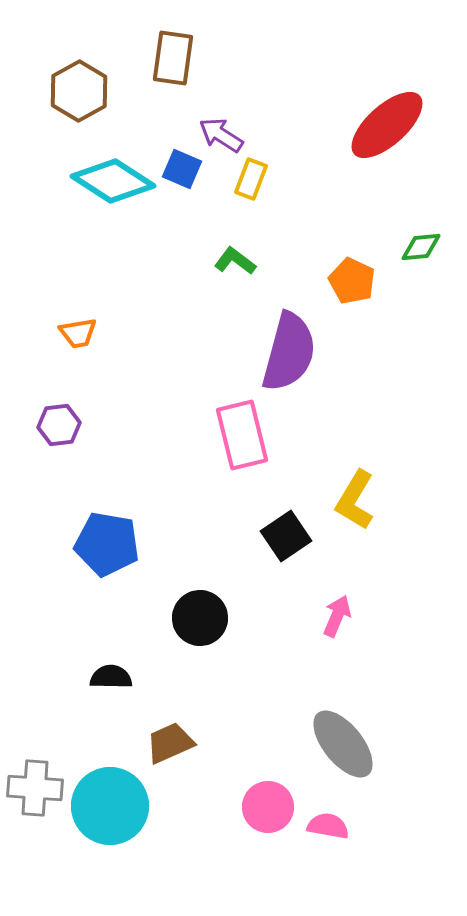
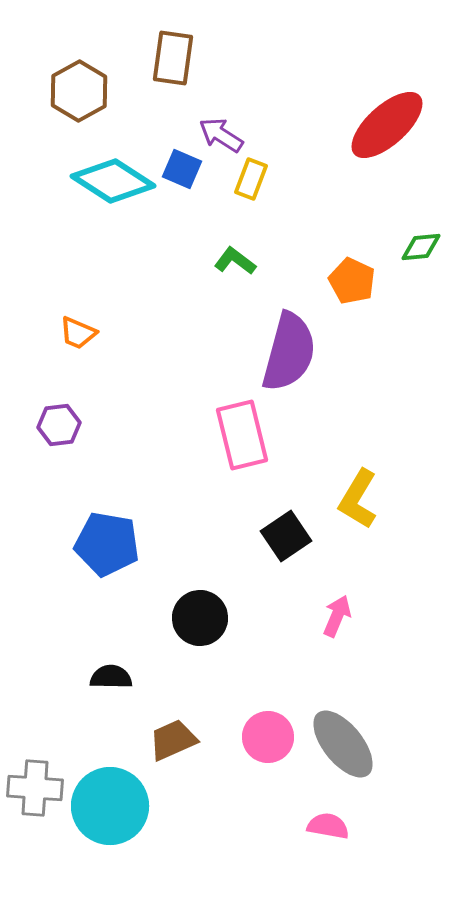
orange trapezoid: rotated 33 degrees clockwise
yellow L-shape: moved 3 px right, 1 px up
brown trapezoid: moved 3 px right, 3 px up
pink circle: moved 70 px up
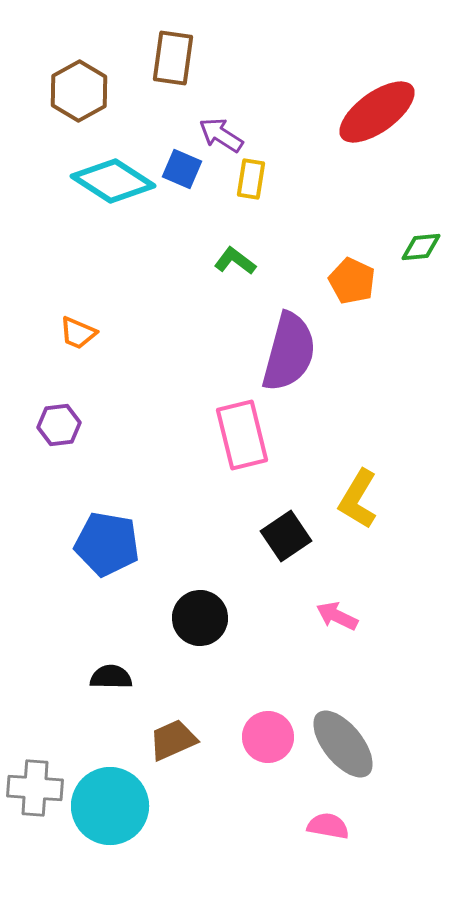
red ellipse: moved 10 px left, 13 px up; rotated 6 degrees clockwise
yellow rectangle: rotated 12 degrees counterclockwise
pink arrow: rotated 87 degrees counterclockwise
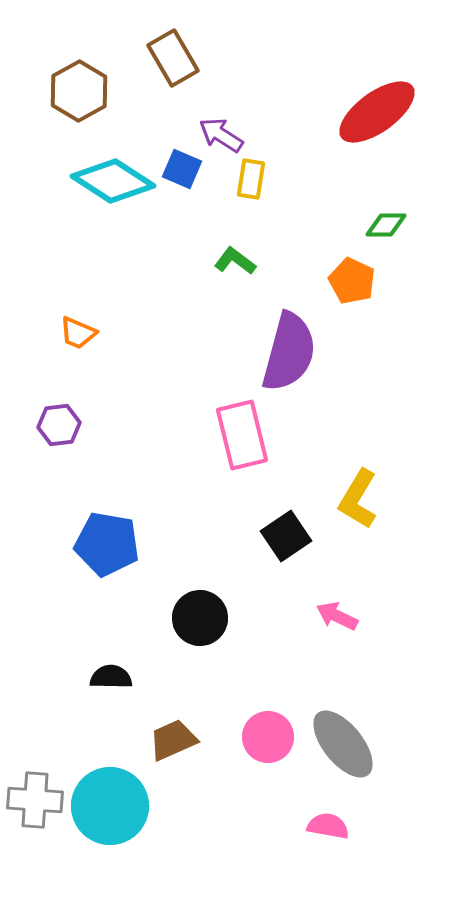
brown rectangle: rotated 38 degrees counterclockwise
green diamond: moved 35 px left, 22 px up; rotated 6 degrees clockwise
gray cross: moved 12 px down
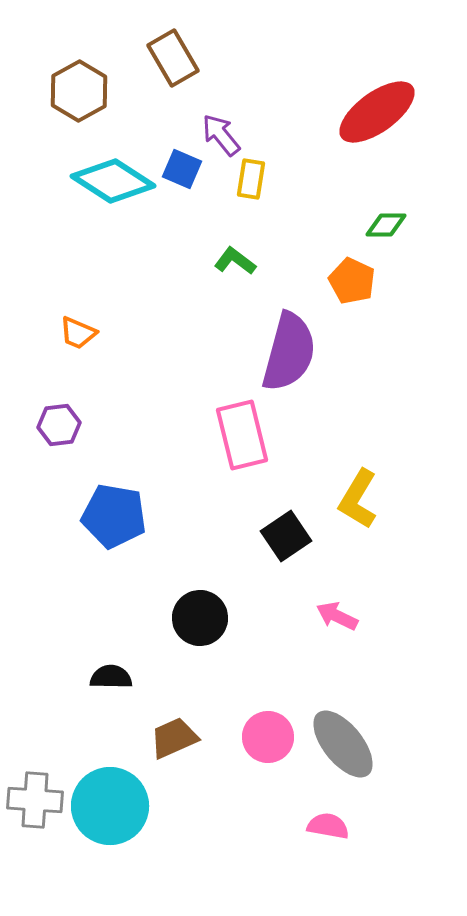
purple arrow: rotated 18 degrees clockwise
blue pentagon: moved 7 px right, 28 px up
brown trapezoid: moved 1 px right, 2 px up
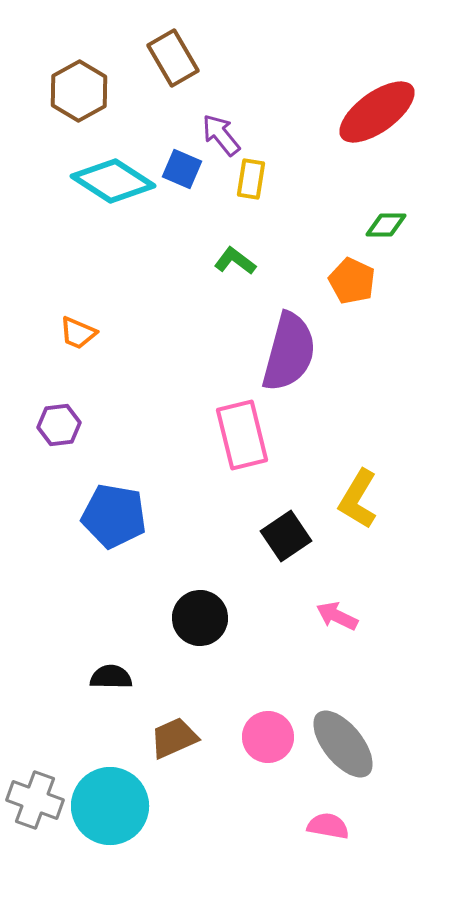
gray cross: rotated 16 degrees clockwise
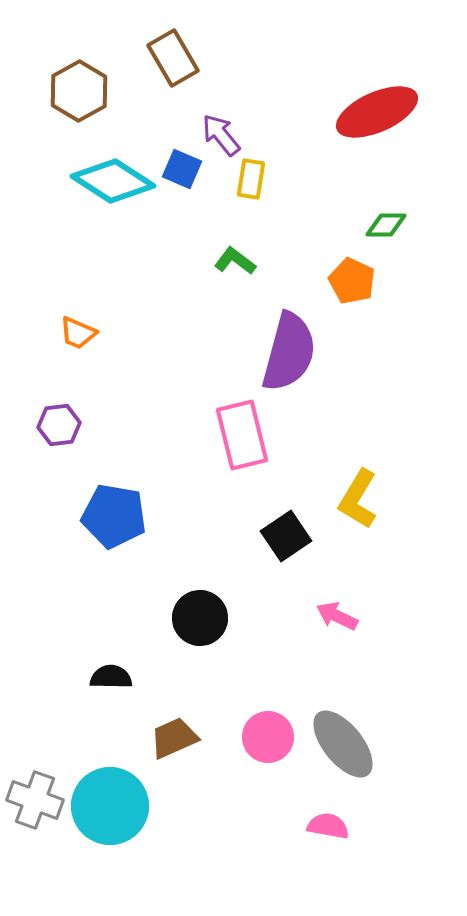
red ellipse: rotated 12 degrees clockwise
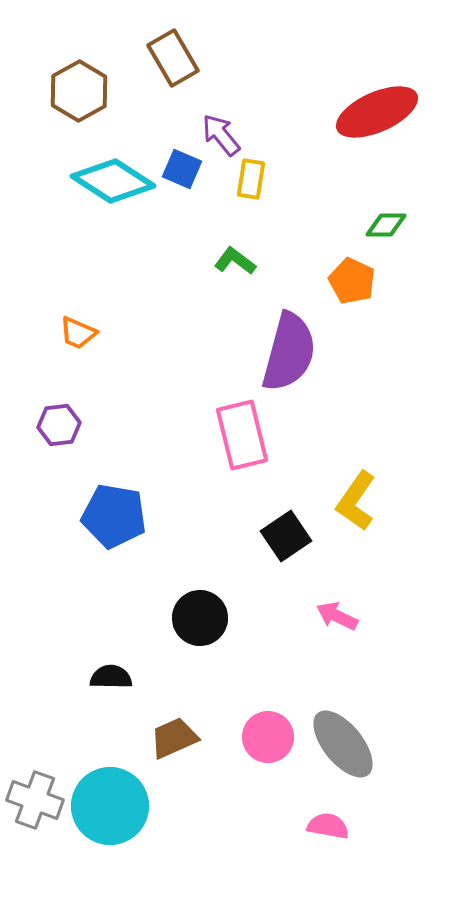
yellow L-shape: moved 2 px left, 2 px down; rotated 4 degrees clockwise
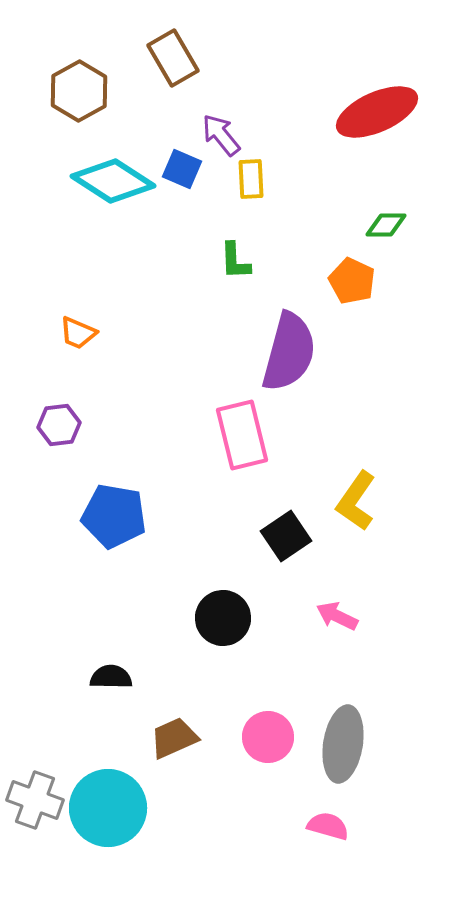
yellow rectangle: rotated 12 degrees counterclockwise
green L-shape: rotated 129 degrees counterclockwise
black circle: moved 23 px right
gray ellipse: rotated 48 degrees clockwise
cyan circle: moved 2 px left, 2 px down
pink semicircle: rotated 6 degrees clockwise
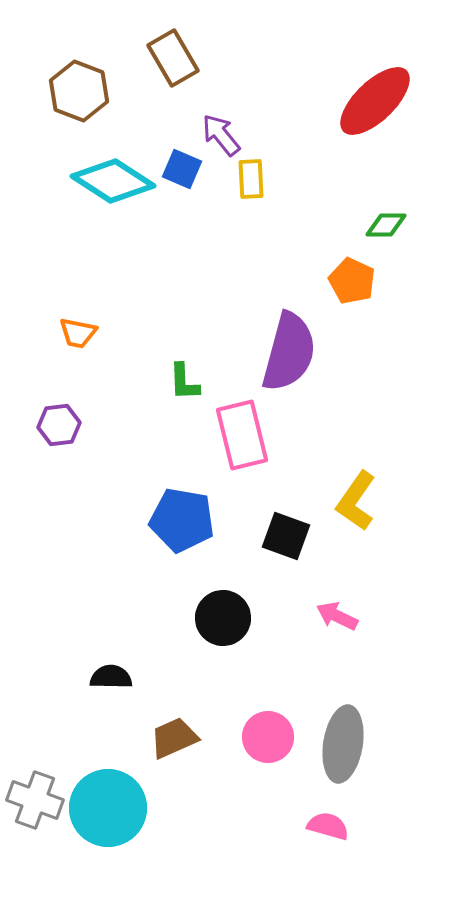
brown hexagon: rotated 10 degrees counterclockwise
red ellipse: moved 2 px left, 11 px up; rotated 20 degrees counterclockwise
green L-shape: moved 51 px left, 121 px down
orange trapezoid: rotated 12 degrees counterclockwise
blue pentagon: moved 68 px right, 4 px down
black square: rotated 36 degrees counterclockwise
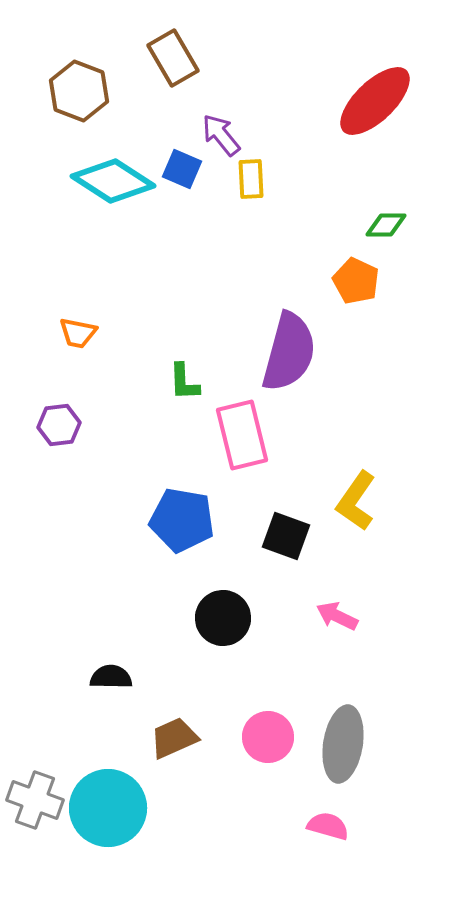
orange pentagon: moved 4 px right
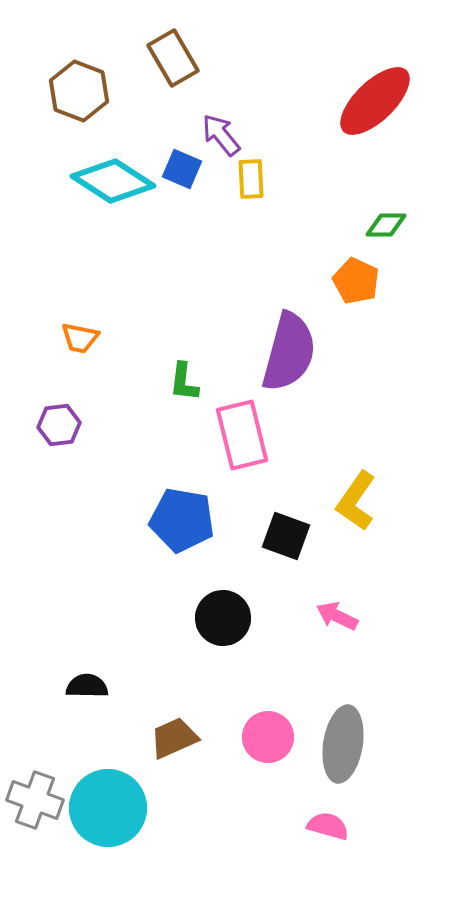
orange trapezoid: moved 2 px right, 5 px down
green L-shape: rotated 9 degrees clockwise
black semicircle: moved 24 px left, 9 px down
